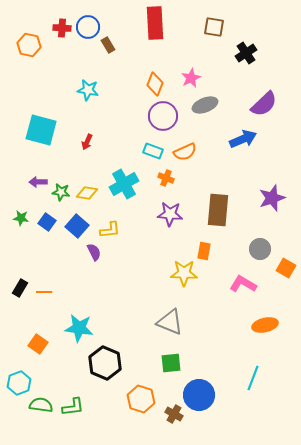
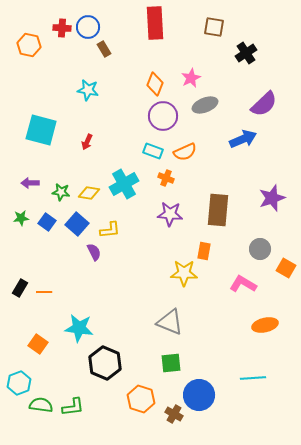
brown rectangle at (108, 45): moved 4 px left, 4 px down
purple arrow at (38, 182): moved 8 px left, 1 px down
yellow diamond at (87, 193): moved 2 px right
green star at (21, 218): rotated 14 degrees counterclockwise
blue square at (77, 226): moved 2 px up
cyan line at (253, 378): rotated 65 degrees clockwise
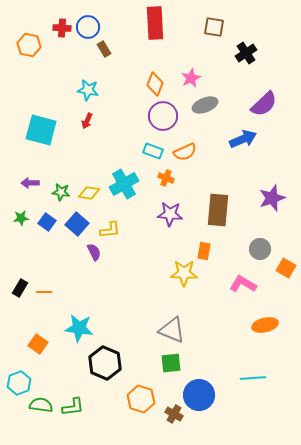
red arrow at (87, 142): moved 21 px up
gray triangle at (170, 322): moved 2 px right, 8 px down
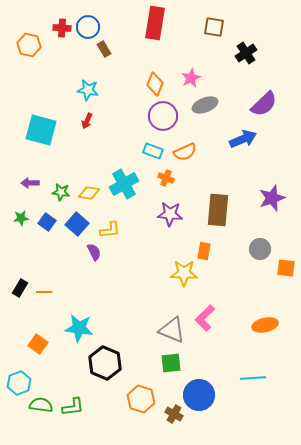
red rectangle at (155, 23): rotated 12 degrees clockwise
orange square at (286, 268): rotated 24 degrees counterclockwise
pink L-shape at (243, 284): moved 38 px left, 34 px down; rotated 76 degrees counterclockwise
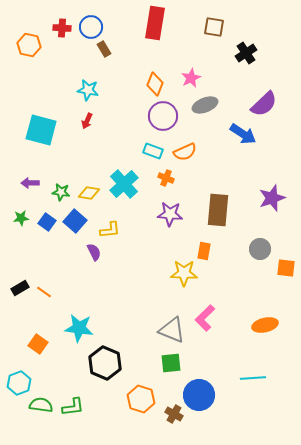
blue circle at (88, 27): moved 3 px right
blue arrow at (243, 139): moved 5 px up; rotated 56 degrees clockwise
cyan cross at (124, 184): rotated 12 degrees counterclockwise
blue square at (77, 224): moved 2 px left, 3 px up
black rectangle at (20, 288): rotated 30 degrees clockwise
orange line at (44, 292): rotated 35 degrees clockwise
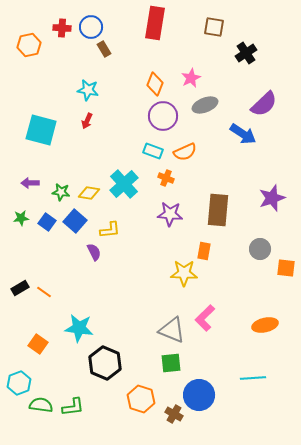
orange hexagon at (29, 45): rotated 25 degrees counterclockwise
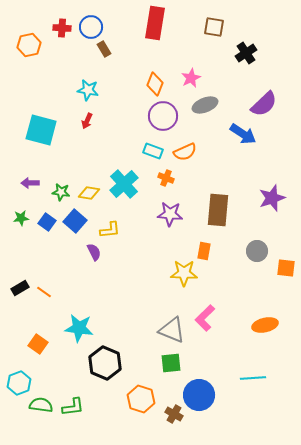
gray circle at (260, 249): moved 3 px left, 2 px down
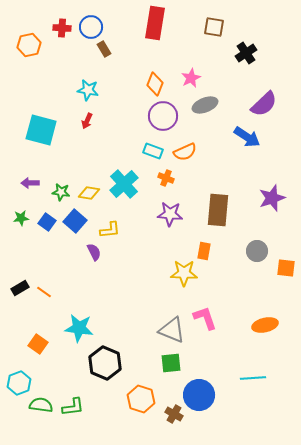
blue arrow at (243, 134): moved 4 px right, 3 px down
pink L-shape at (205, 318): rotated 116 degrees clockwise
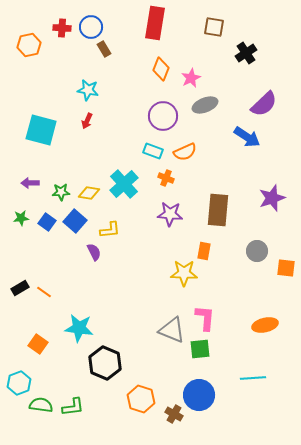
orange diamond at (155, 84): moved 6 px right, 15 px up
green star at (61, 192): rotated 12 degrees counterclockwise
pink L-shape at (205, 318): rotated 24 degrees clockwise
green square at (171, 363): moved 29 px right, 14 px up
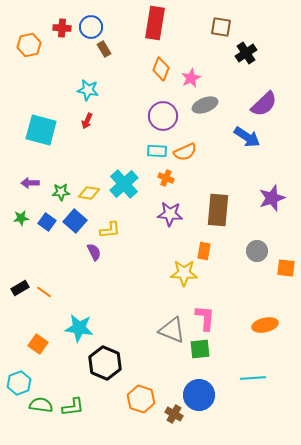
brown square at (214, 27): moved 7 px right
cyan rectangle at (153, 151): moved 4 px right; rotated 18 degrees counterclockwise
